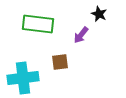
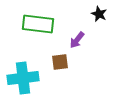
purple arrow: moved 4 px left, 5 px down
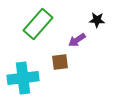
black star: moved 2 px left, 6 px down; rotated 21 degrees counterclockwise
green rectangle: rotated 56 degrees counterclockwise
purple arrow: rotated 18 degrees clockwise
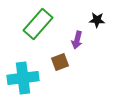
purple arrow: rotated 42 degrees counterclockwise
brown square: rotated 12 degrees counterclockwise
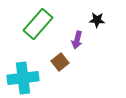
brown square: rotated 18 degrees counterclockwise
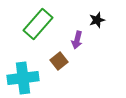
black star: rotated 21 degrees counterclockwise
brown square: moved 1 px left, 1 px up
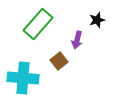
cyan cross: rotated 12 degrees clockwise
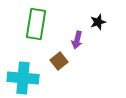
black star: moved 1 px right, 2 px down
green rectangle: moved 2 px left; rotated 32 degrees counterclockwise
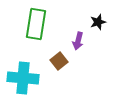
purple arrow: moved 1 px right, 1 px down
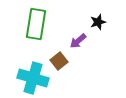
purple arrow: rotated 36 degrees clockwise
cyan cross: moved 10 px right; rotated 12 degrees clockwise
